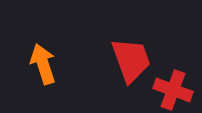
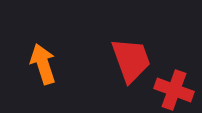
red cross: moved 1 px right
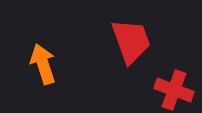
red trapezoid: moved 19 px up
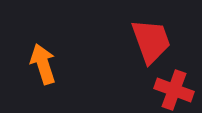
red trapezoid: moved 20 px right
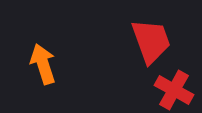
red cross: rotated 9 degrees clockwise
